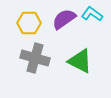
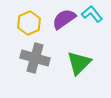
cyan L-shape: rotated 15 degrees clockwise
yellow hexagon: rotated 25 degrees counterclockwise
green triangle: moved 1 px left, 2 px down; rotated 48 degrees clockwise
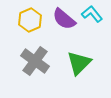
purple semicircle: rotated 105 degrees counterclockwise
yellow hexagon: moved 1 px right, 3 px up
gray cross: moved 3 px down; rotated 20 degrees clockwise
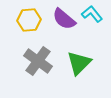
yellow hexagon: moved 1 px left; rotated 20 degrees clockwise
gray cross: moved 3 px right
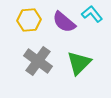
purple semicircle: moved 3 px down
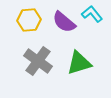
green triangle: rotated 28 degrees clockwise
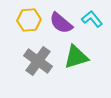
cyan L-shape: moved 5 px down
purple semicircle: moved 3 px left, 1 px down
green triangle: moved 3 px left, 6 px up
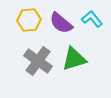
green triangle: moved 2 px left, 2 px down
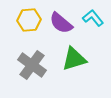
cyan L-shape: moved 1 px right, 1 px up
gray cross: moved 6 px left, 4 px down
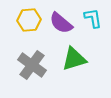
cyan L-shape: rotated 30 degrees clockwise
